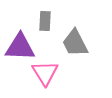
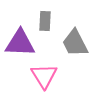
purple triangle: moved 4 px up
pink triangle: moved 1 px left, 3 px down
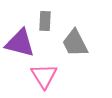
purple triangle: rotated 12 degrees clockwise
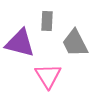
gray rectangle: moved 2 px right
pink triangle: moved 4 px right
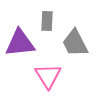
purple triangle: rotated 20 degrees counterclockwise
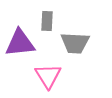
gray trapezoid: rotated 60 degrees counterclockwise
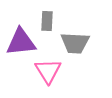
purple triangle: moved 1 px right, 1 px up
pink triangle: moved 5 px up
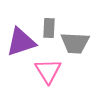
gray rectangle: moved 2 px right, 7 px down
purple triangle: rotated 12 degrees counterclockwise
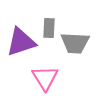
pink triangle: moved 3 px left, 7 px down
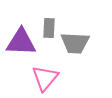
purple triangle: rotated 20 degrees clockwise
pink triangle: rotated 12 degrees clockwise
